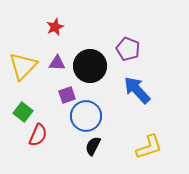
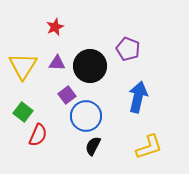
yellow triangle: rotated 12 degrees counterclockwise
blue arrow: moved 1 px right, 7 px down; rotated 56 degrees clockwise
purple square: rotated 18 degrees counterclockwise
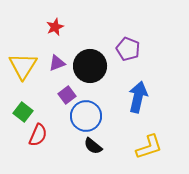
purple triangle: rotated 24 degrees counterclockwise
black semicircle: rotated 78 degrees counterclockwise
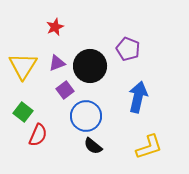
purple square: moved 2 px left, 5 px up
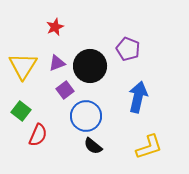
green square: moved 2 px left, 1 px up
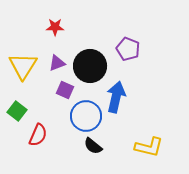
red star: rotated 24 degrees clockwise
purple square: rotated 30 degrees counterclockwise
blue arrow: moved 22 px left
green square: moved 4 px left
yellow L-shape: rotated 32 degrees clockwise
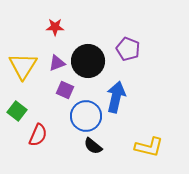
black circle: moved 2 px left, 5 px up
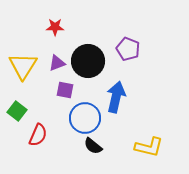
purple square: rotated 12 degrees counterclockwise
blue circle: moved 1 px left, 2 px down
